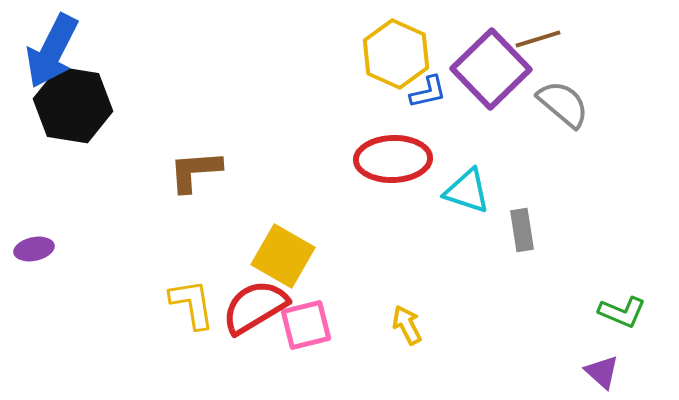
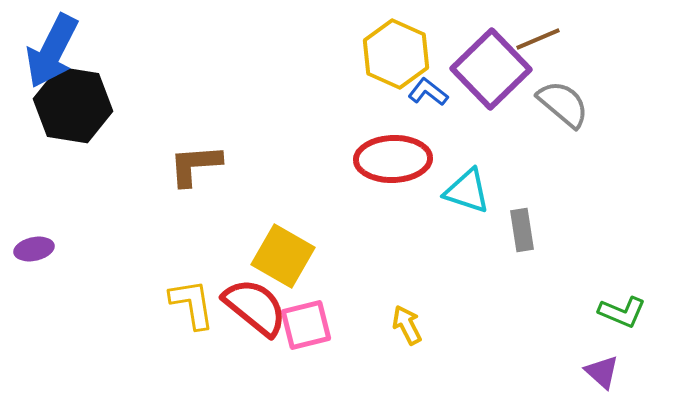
brown line: rotated 6 degrees counterclockwise
blue L-shape: rotated 129 degrees counterclockwise
brown L-shape: moved 6 px up
red semicircle: rotated 70 degrees clockwise
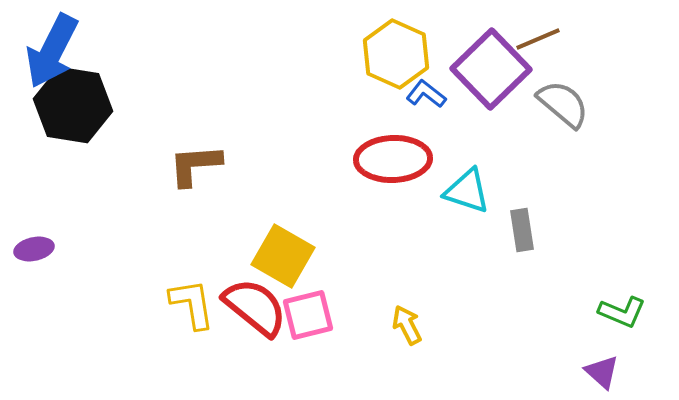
blue L-shape: moved 2 px left, 2 px down
pink square: moved 2 px right, 10 px up
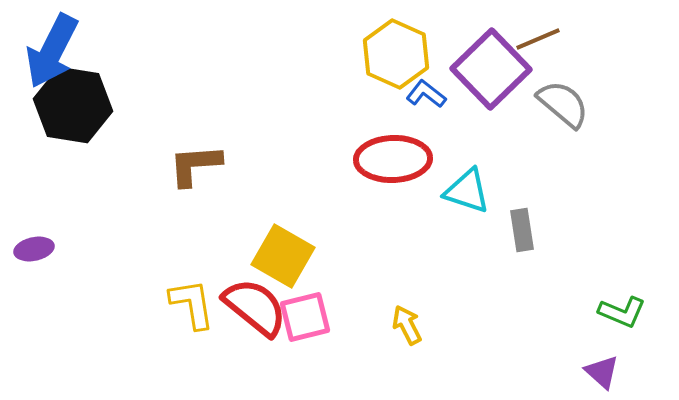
pink square: moved 3 px left, 2 px down
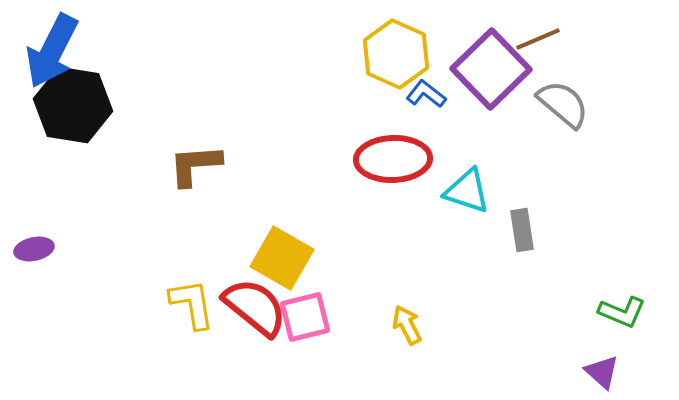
yellow square: moved 1 px left, 2 px down
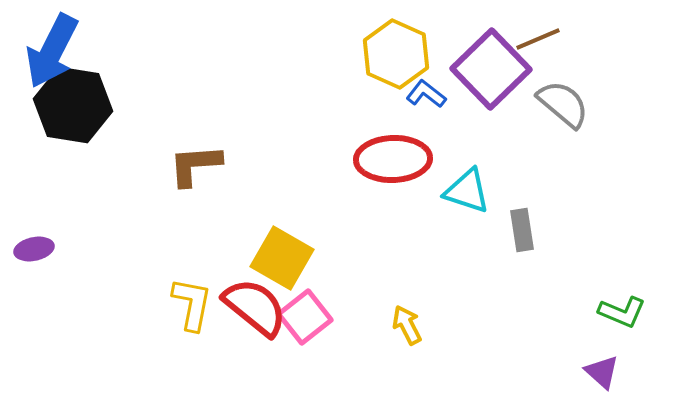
yellow L-shape: rotated 20 degrees clockwise
pink square: rotated 24 degrees counterclockwise
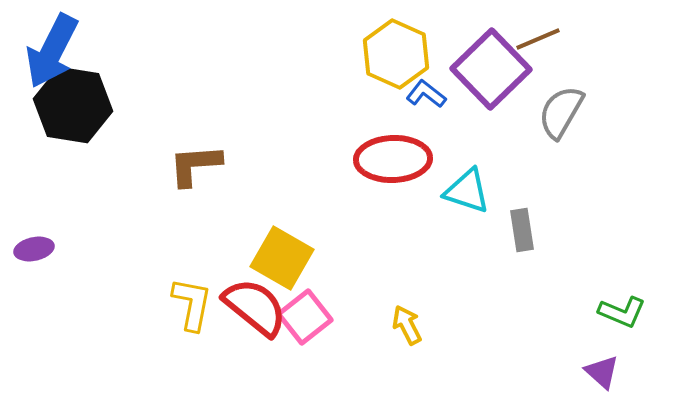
gray semicircle: moved 2 px left, 8 px down; rotated 100 degrees counterclockwise
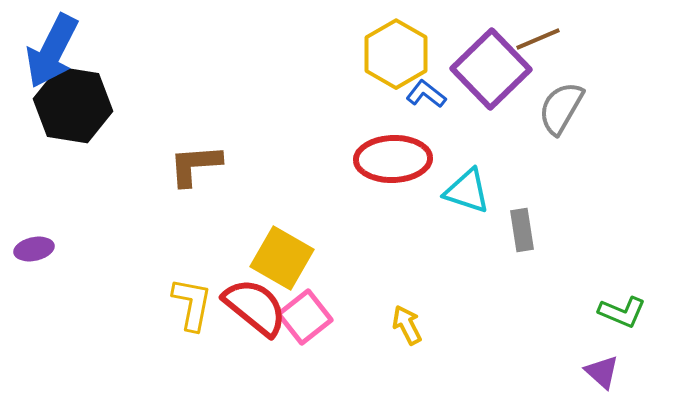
yellow hexagon: rotated 6 degrees clockwise
gray semicircle: moved 4 px up
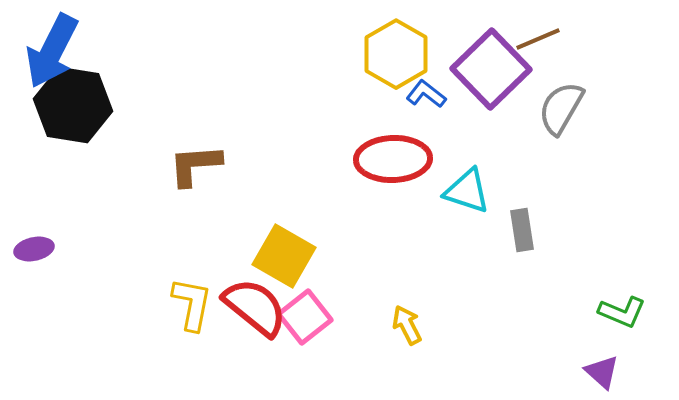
yellow square: moved 2 px right, 2 px up
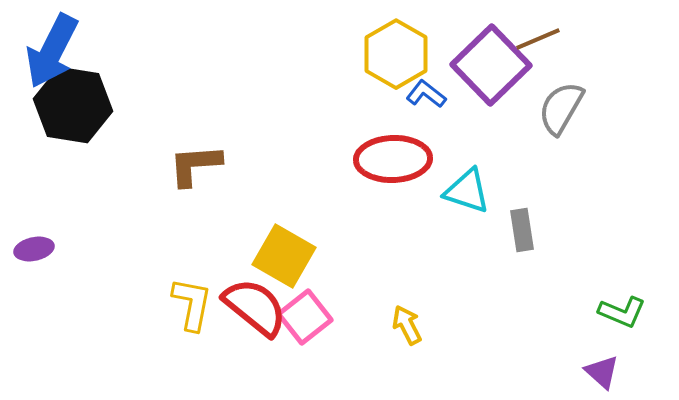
purple square: moved 4 px up
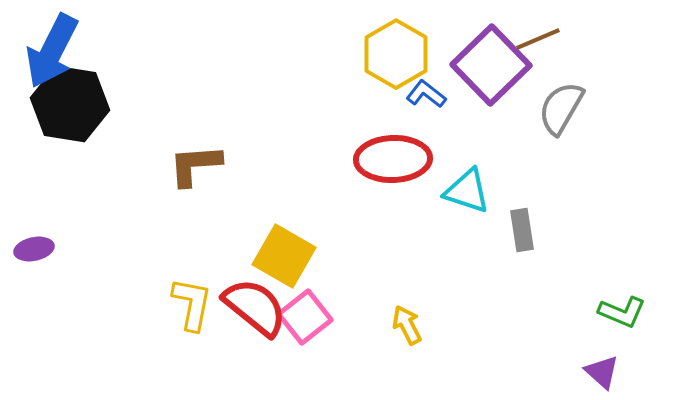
black hexagon: moved 3 px left, 1 px up
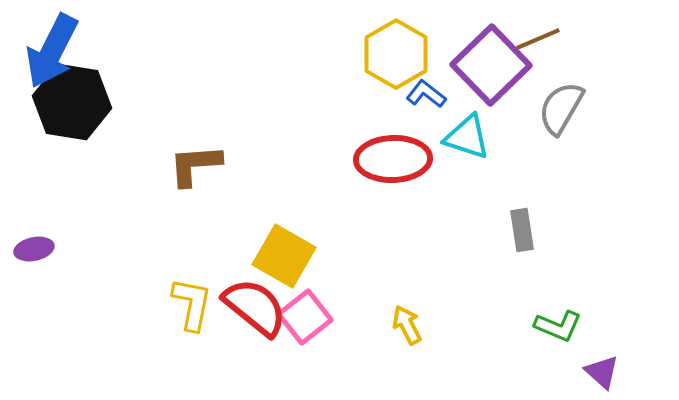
black hexagon: moved 2 px right, 2 px up
cyan triangle: moved 54 px up
green L-shape: moved 64 px left, 14 px down
